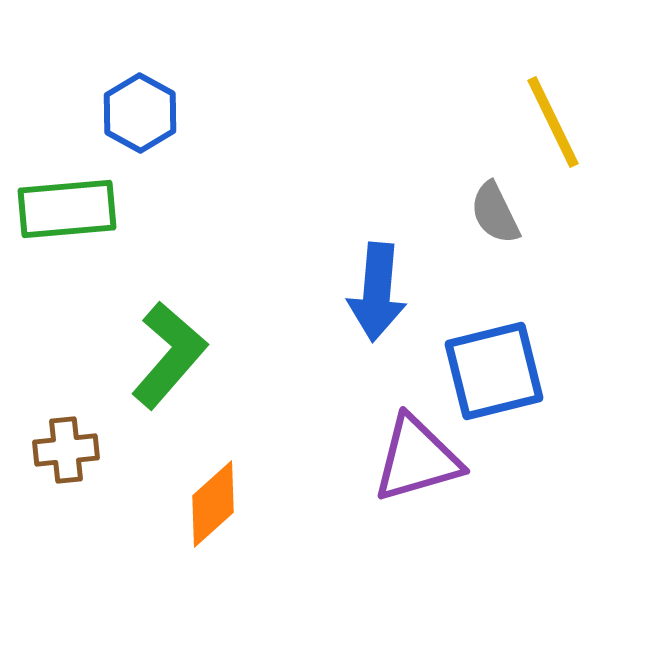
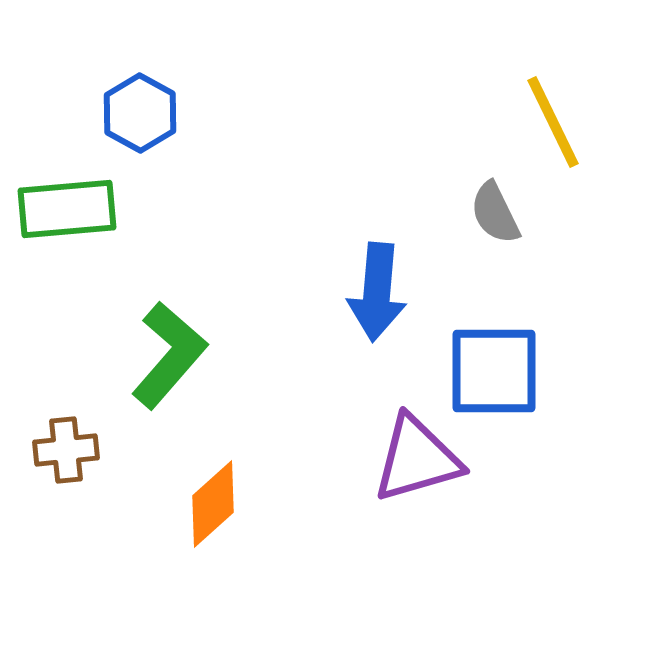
blue square: rotated 14 degrees clockwise
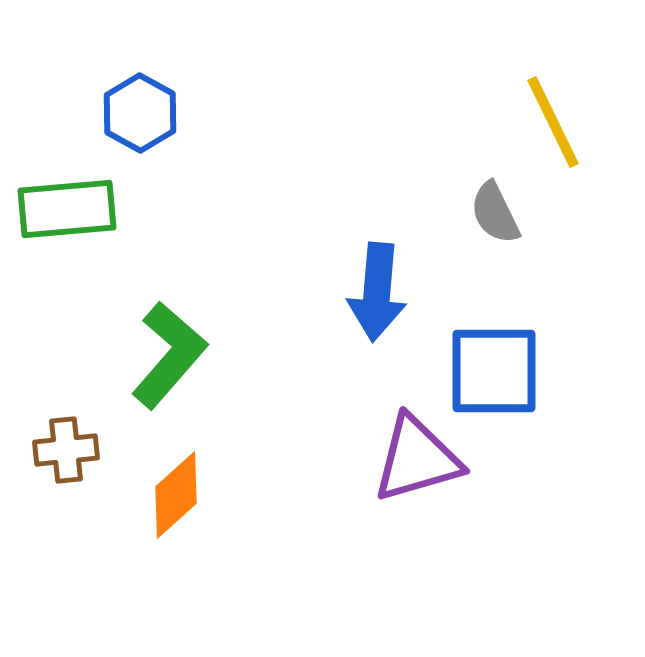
orange diamond: moved 37 px left, 9 px up
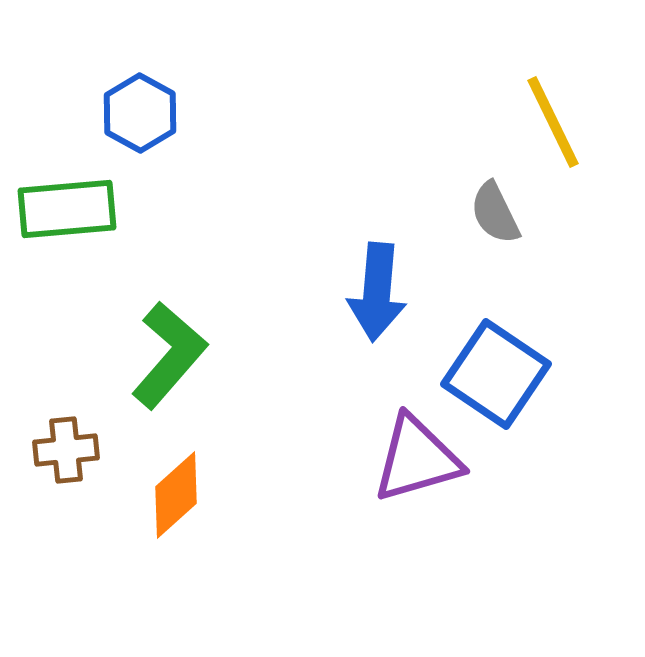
blue square: moved 2 px right, 3 px down; rotated 34 degrees clockwise
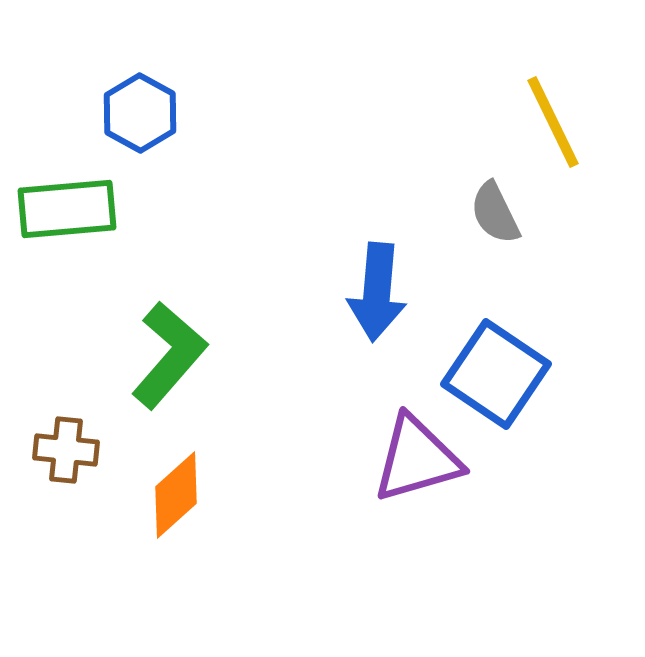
brown cross: rotated 12 degrees clockwise
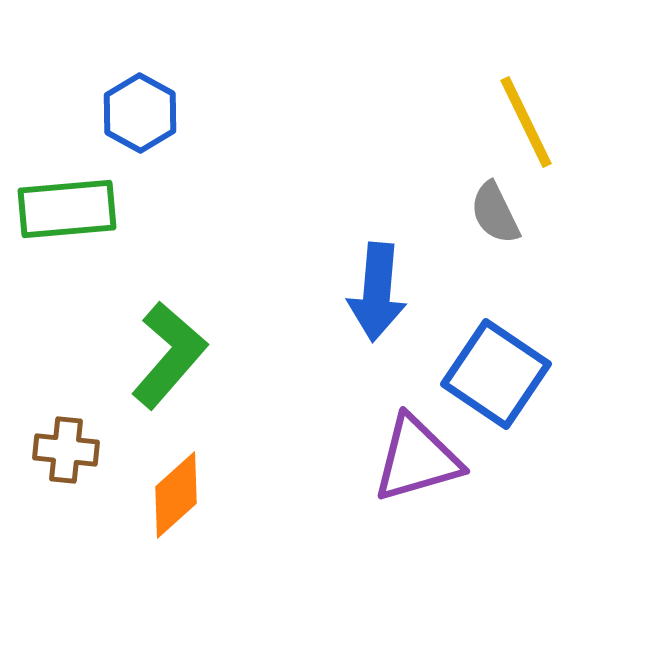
yellow line: moved 27 px left
